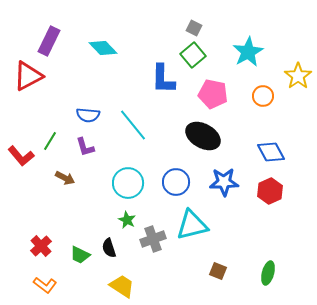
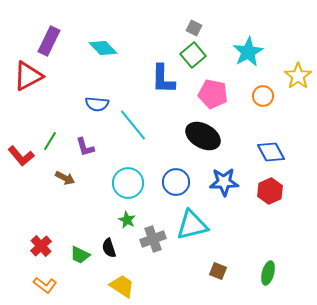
blue semicircle: moved 9 px right, 11 px up
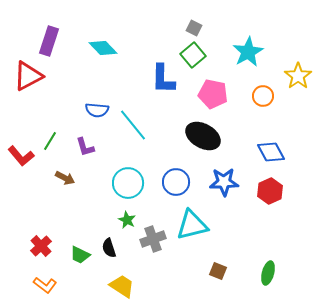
purple rectangle: rotated 8 degrees counterclockwise
blue semicircle: moved 6 px down
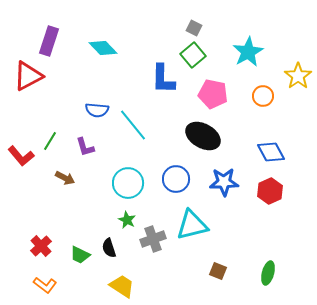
blue circle: moved 3 px up
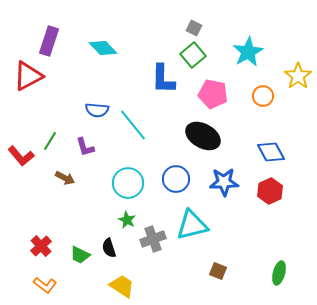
green ellipse: moved 11 px right
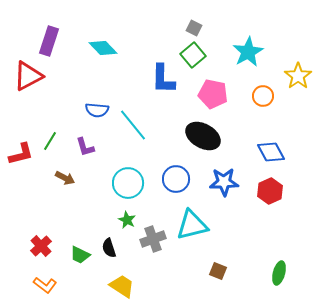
red L-shape: moved 2 px up; rotated 64 degrees counterclockwise
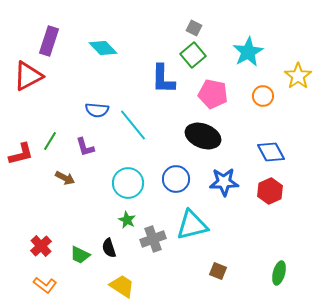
black ellipse: rotated 8 degrees counterclockwise
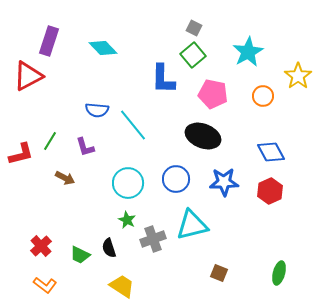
brown square: moved 1 px right, 2 px down
